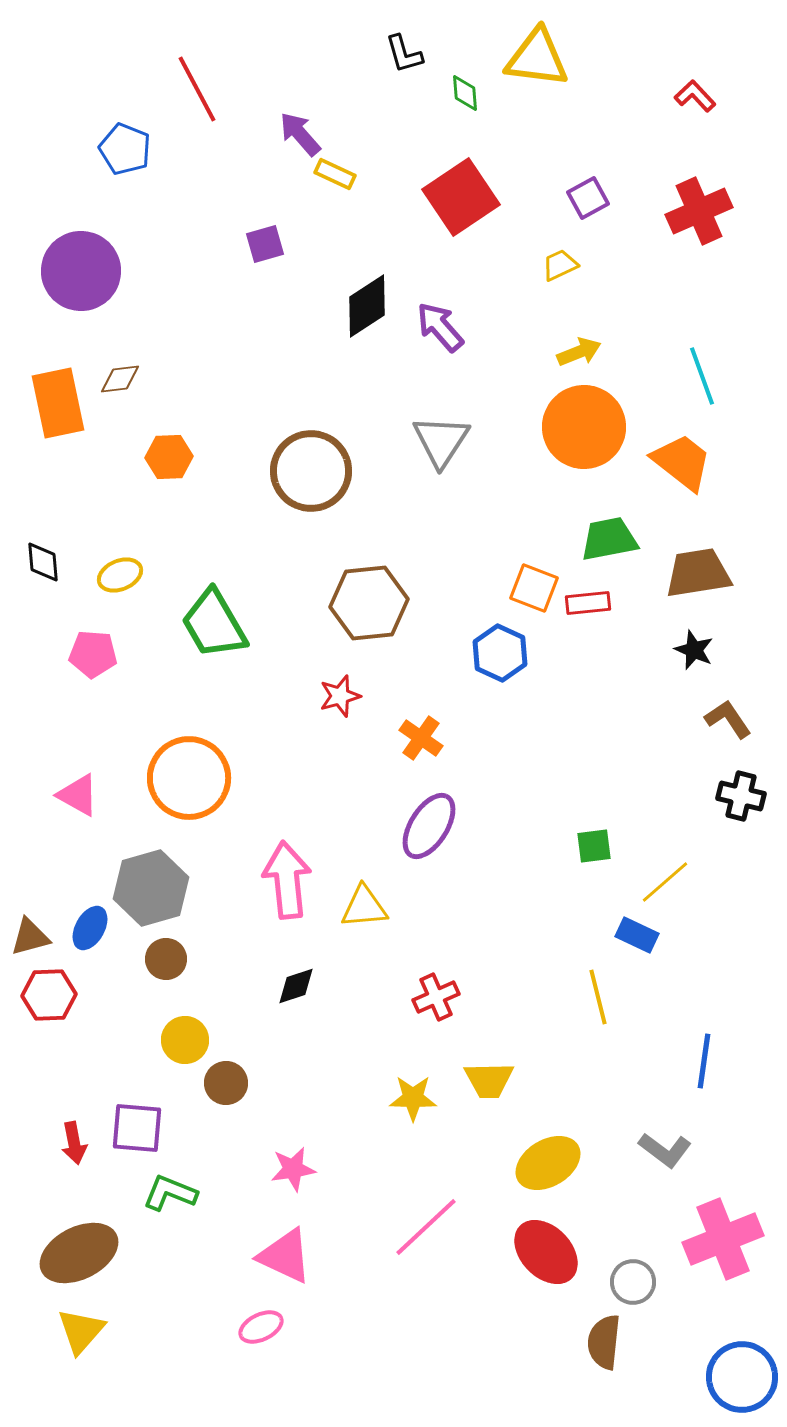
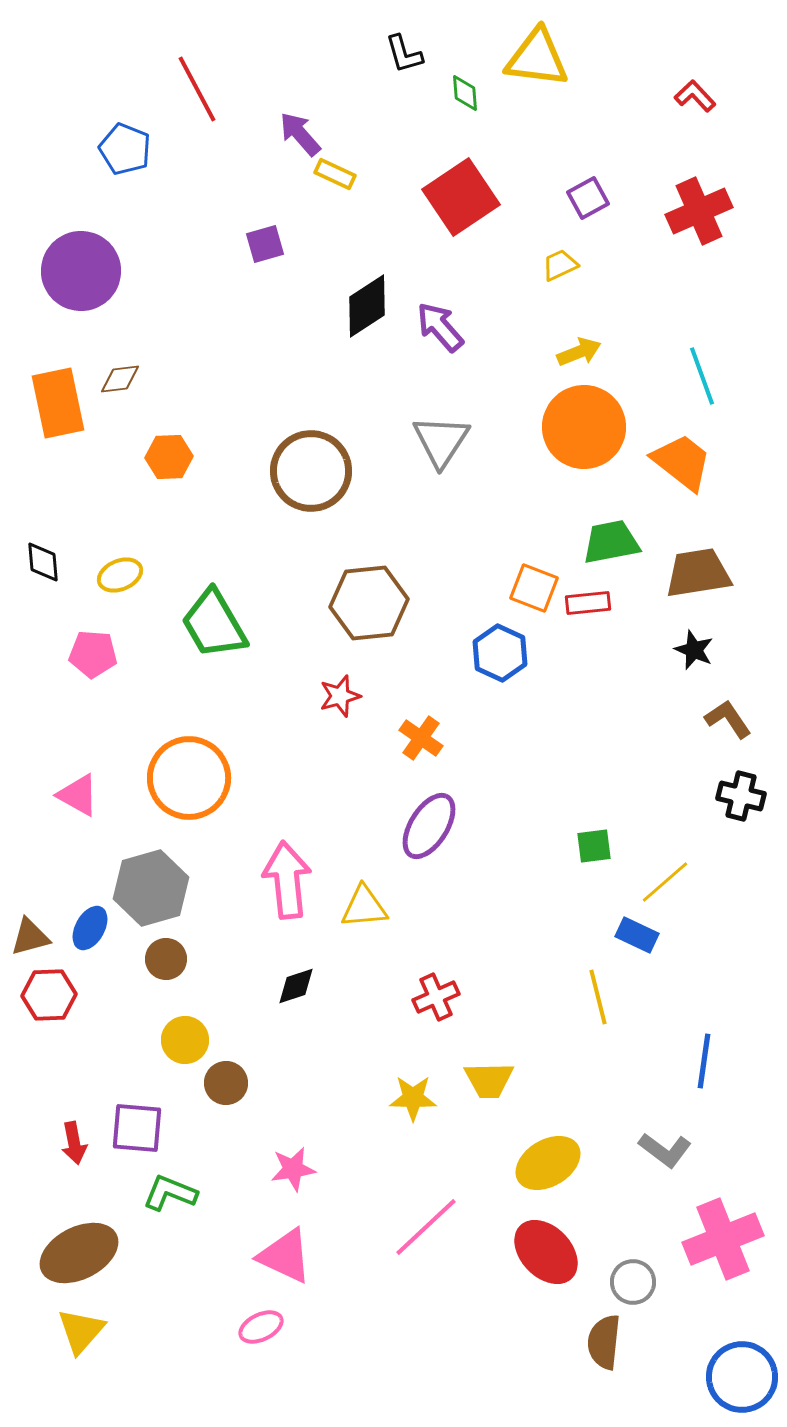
green trapezoid at (609, 539): moved 2 px right, 3 px down
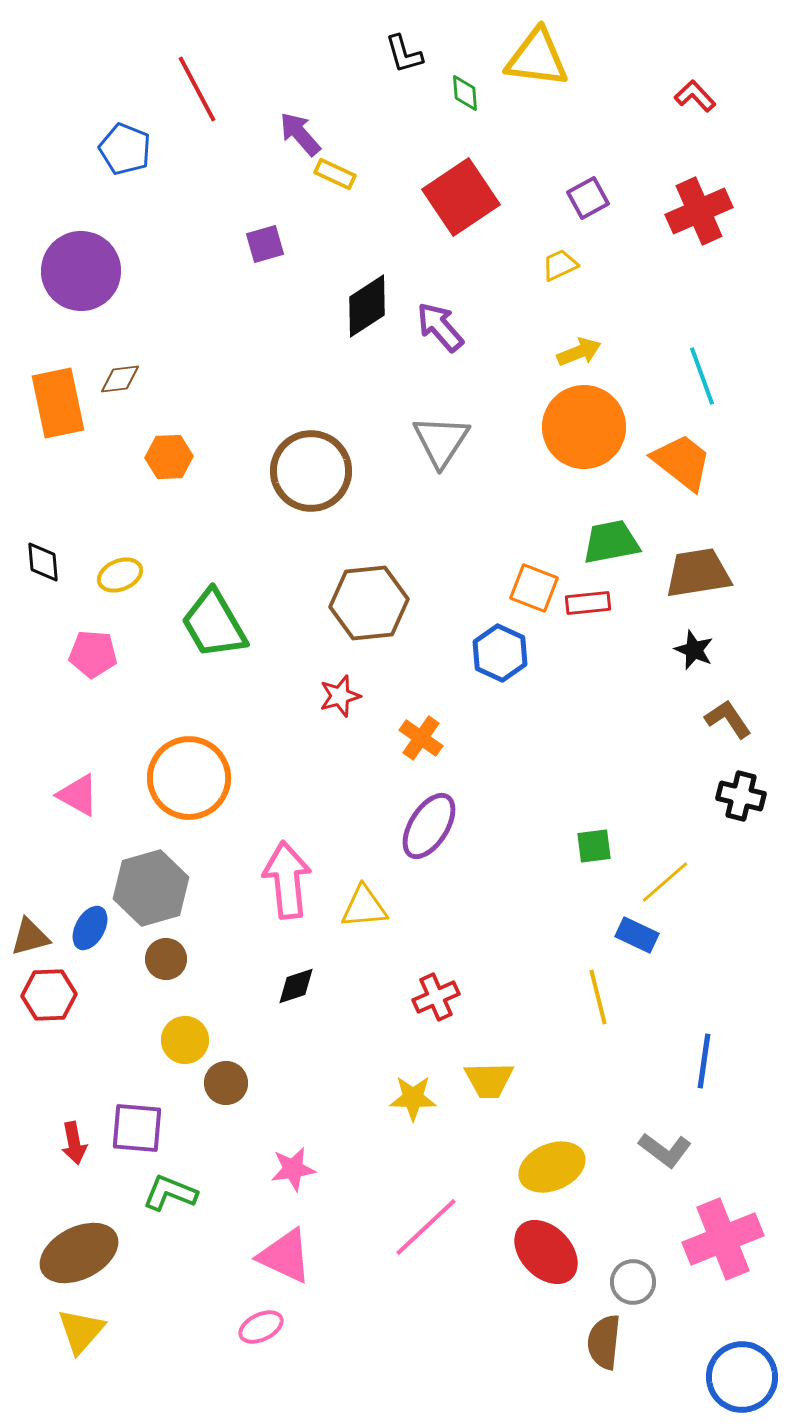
yellow ellipse at (548, 1163): moved 4 px right, 4 px down; rotated 8 degrees clockwise
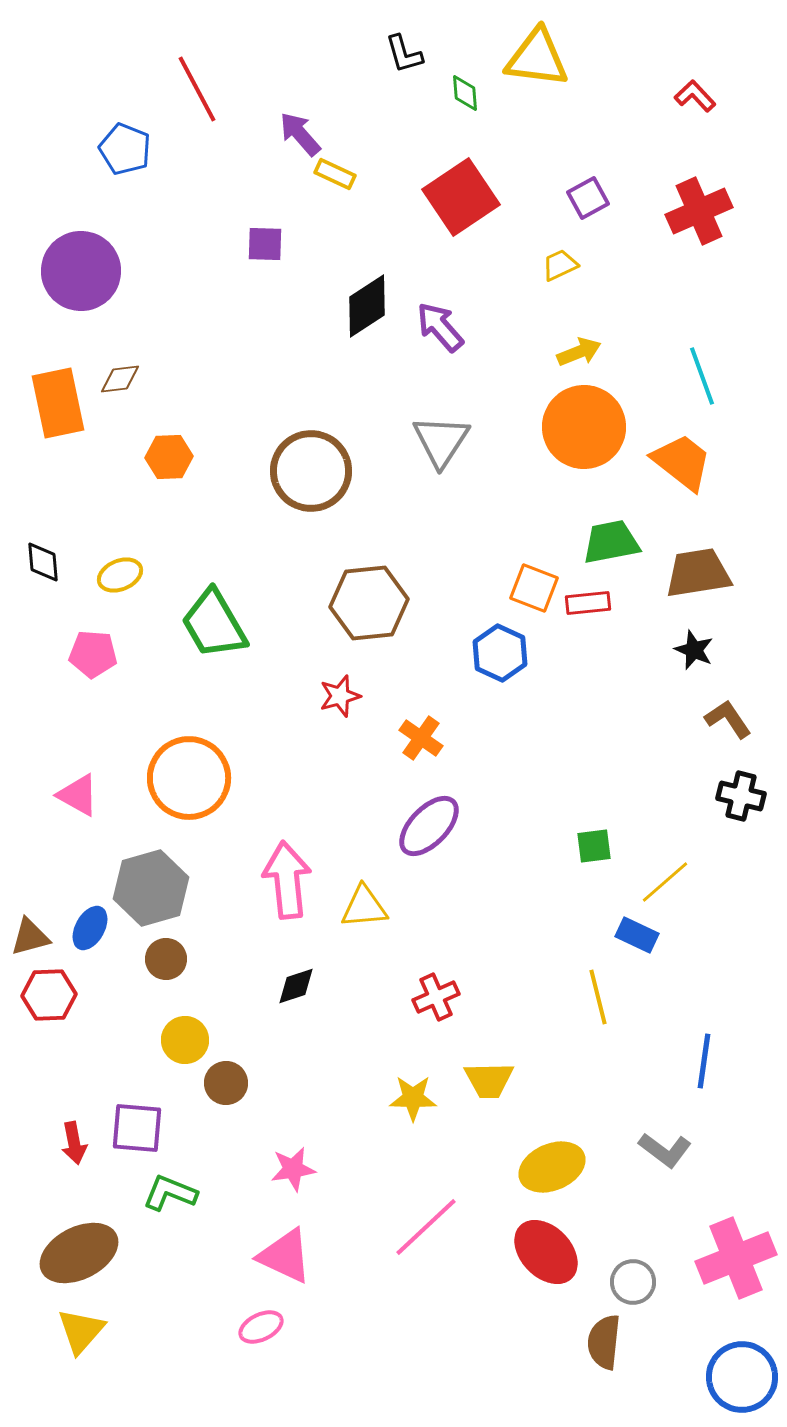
purple square at (265, 244): rotated 18 degrees clockwise
purple ellipse at (429, 826): rotated 12 degrees clockwise
pink cross at (723, 1239): moved 13 px right, 19 px down
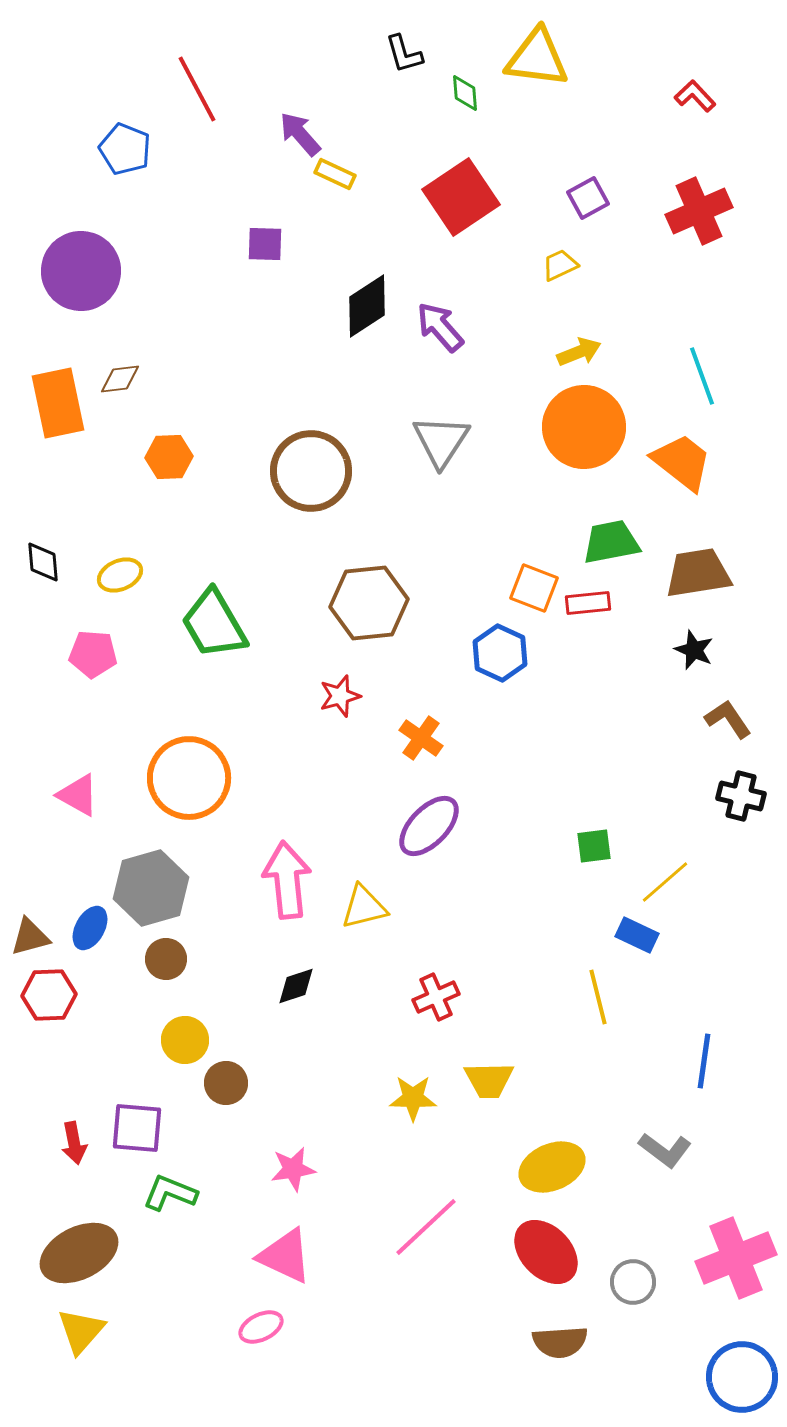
yellow triangle at (364, 907): rotated 9 degrees counterclockwise
brown semicircle at (604, 1342): moved 44 px left; rotated 100 degrees counterclockwise
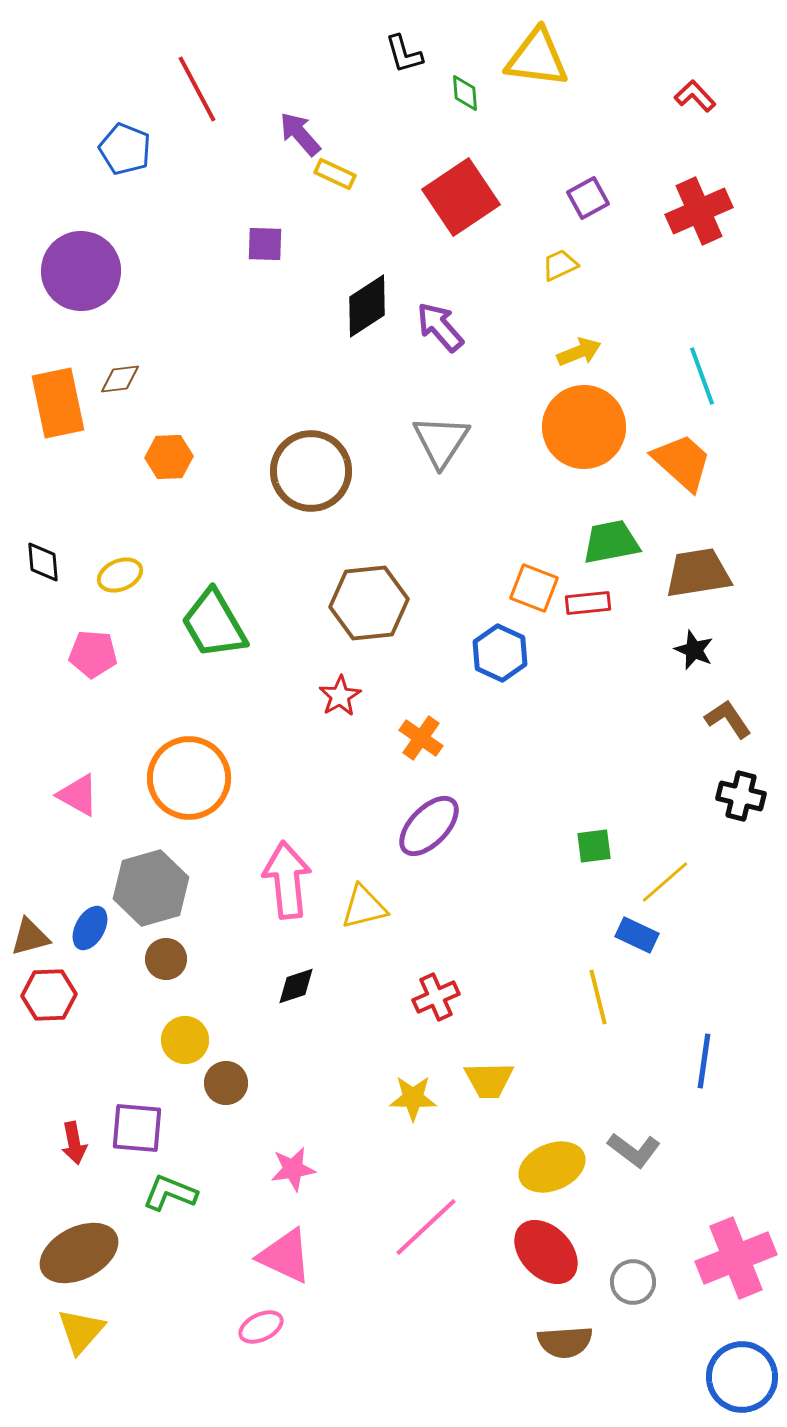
orange trapezoid at (682, 462): rotated 4 degrees clockwise
red star at (340, 696): rotated 15 degrees counterclockwise
gray L-shape at (665, 1150): moved 31 px left
brown semicircle at (560, 1342): moved 5 px right
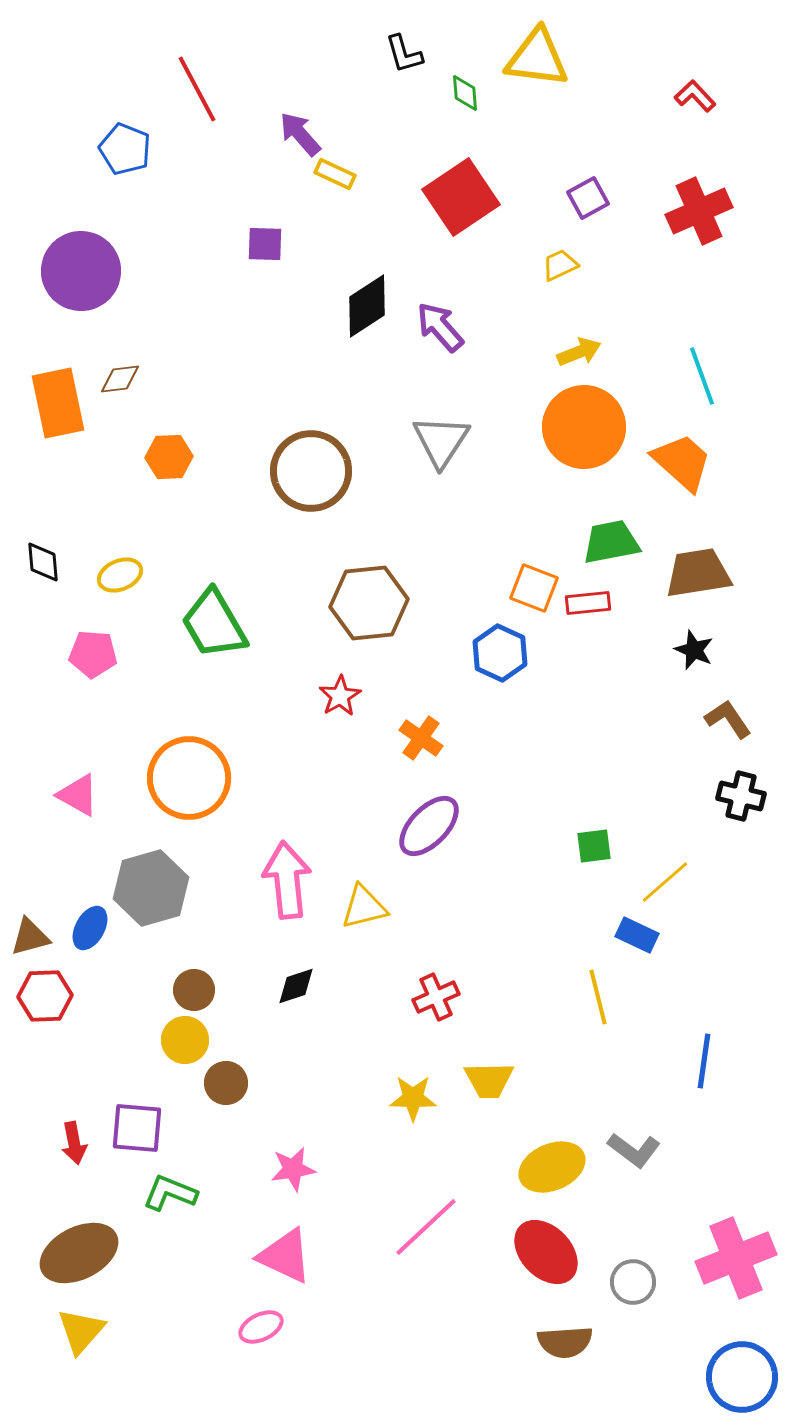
brown circle at (166, 959): moved 28 px right, 31 px down
red hexagon at (49, 995): moved 4 px left, 1 px down
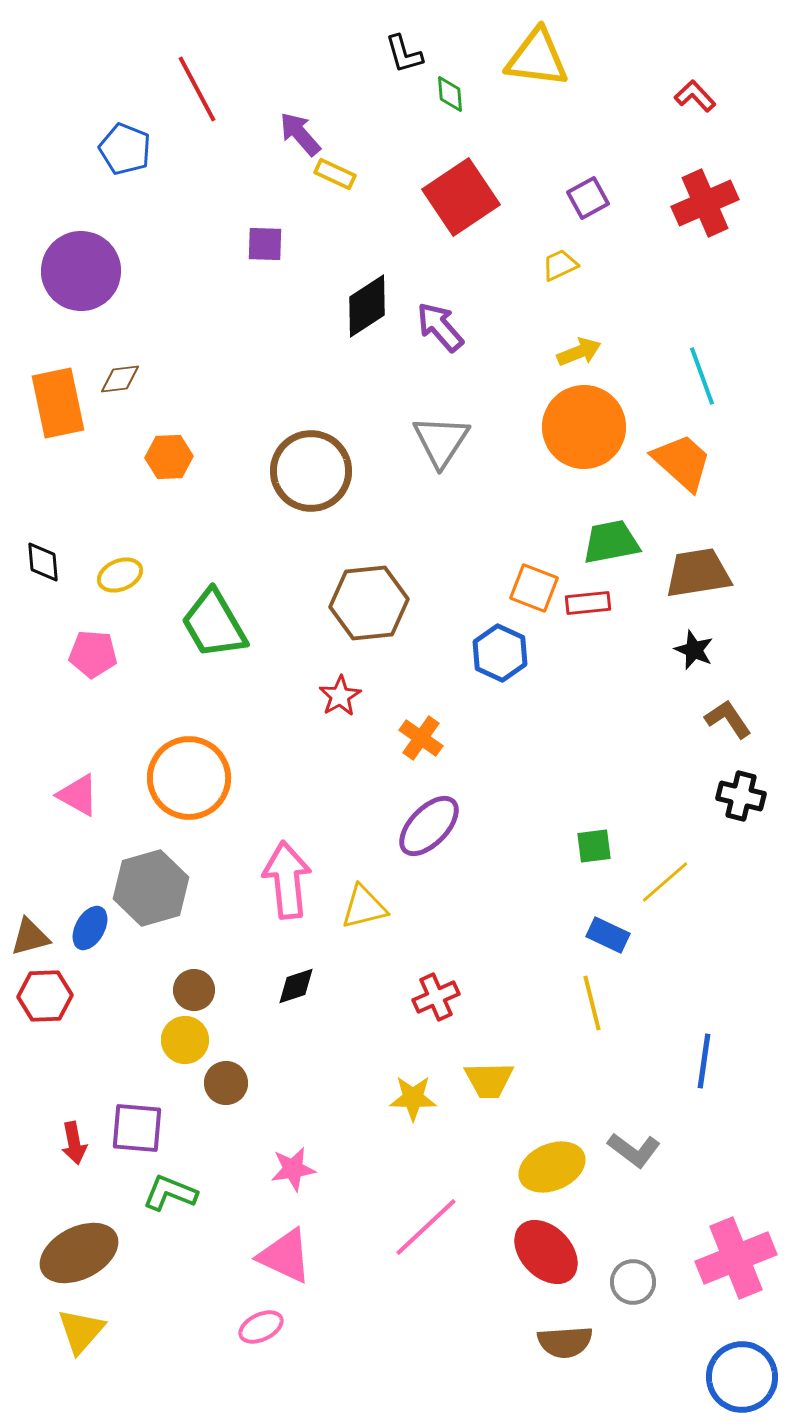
green diamond at (465, 93): moved 15 px left, 1 px down
red cross at (699, 211): moved 6 px right, 8 px up
blue rectangle at (637, 935): moved 29 px left
yellow line at (598, 997): moved 6 px left, 6 px down
